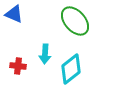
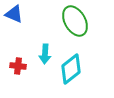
green ellipse: rotated 12 degrees clockwise
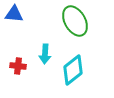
blue triangle: rotated 18 degrees counterclockwise
cyan diamond: moved 2 px right, 1 px down
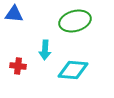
green ellipse: rotated 76 degrees counterclockwise
cyan arrow: moved 4 px up
cyan diamond: rotated 44 degrees clockwise
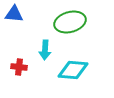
green ellipse: moved 5 px left, 1 px down
red cross: moved 1 px right, 1 px down
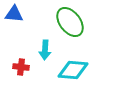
green ellipse: rotated 68 degrees clockwise
red cross: moved 2 px right
